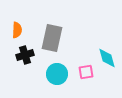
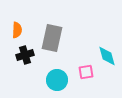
cyan diamond: moved 2 px up
cyan circle: moved 6 px down
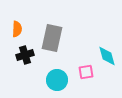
orange semicircle: moved 1 px up
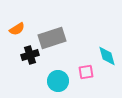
orange semicircle: rotated 56 degrees clockwise
gray rectangle: rotated 60 degrees clockwise
black cross: moved 5 px right
cyan circle: moved 1 px right, 1 px down
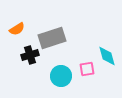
pink square: moved 1 px right, 3 px up
cyan circle: moved 3 px right, 5 px up
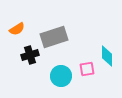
gray rectangle: moved 2 px right, 1 px up
cyan diamond: rotated 15 degrees clockwise
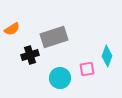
orange semicircle: moved 5 px left
cyan diamond: rotated 20 degrees clockwise
cyan circle: moved 1 px left, 2 px down
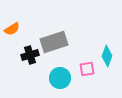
gray rectangle: moved 5 px down
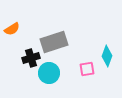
black cross: moved 1 px right, 3 px down
cyan circle: moved 11 px left, 5 px up
